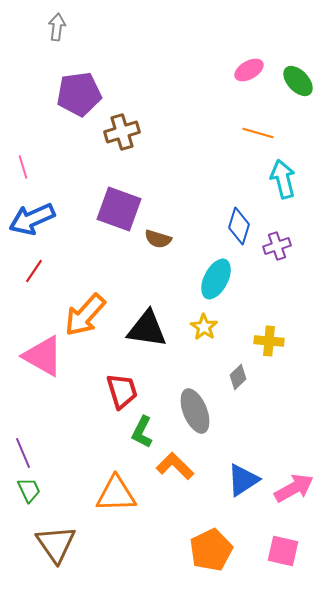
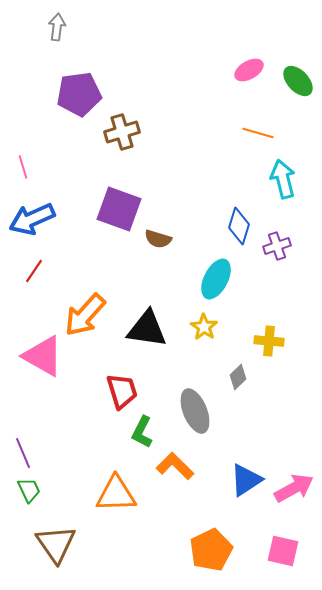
blue triangle: moved 3 px right
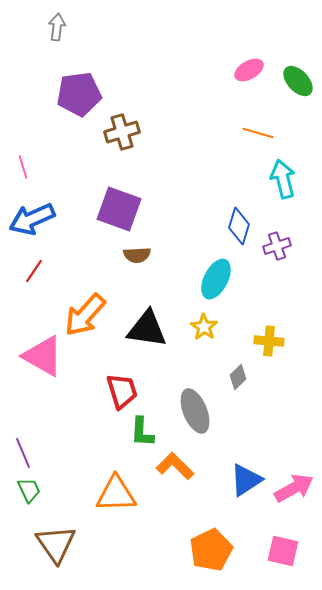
brown semicircle: moved 21 px left, 16 px down; rotated 20 degrees counterclockwise
green L-shape: rotated 24 degrees counterclockwise
